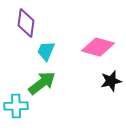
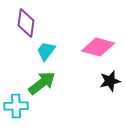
cyan trapezoid: rotated 15 degrees clockwise
black star: moved 1 px left
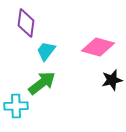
black star: moved 2 px right, 1 px up
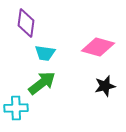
cyan trapezoid: moved 1 px left, 2 px down; rotated 120 degrees counterclockwise
black star: moved 7 px left, 6 px down
cyan cross: moved 2 px down
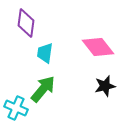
pink diamond: rotated 36 degrees clockwise
cyan trapezoid: rotated 90 degrees clockwise
green arrow: moved 1 px right, 6 px down; rotated 12 degrees counterclockwise
cyan cross: rotated 25 degrees clockwise
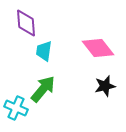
purple diamond: rotated 12 degrees counterclockwise
pink diamond: moved 1 px down
cyan trapezoid: moved 1 px left, 2 px up
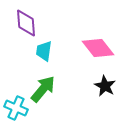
black star: rotated 30 degrees counterclockwise
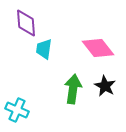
cyan trapezoid: moved 2 px up
green arrow: moved 30 px right; rotated 32 degrees counterclockwise
cyan cross: moved 1 px right, 2 px down
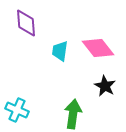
cyan trapezoid: moved 16 px right, 2 px down
green arrow: moved 25 px down
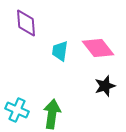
black star: rotated 25 degrees clockwise
green arrow: moved 21 px left
